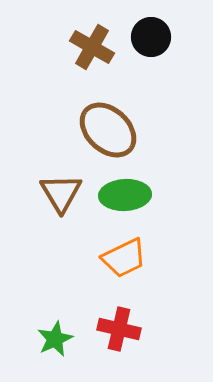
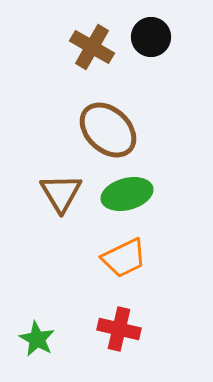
green ellipse: moved 2 px right, 1 px up; rotated 12 degrees counterclockwise
green star: moved 18 px left; rotated 18 degrees counterclockwise
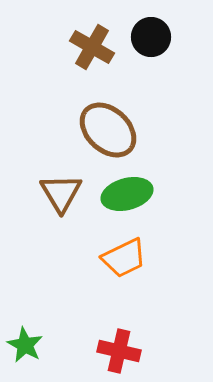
red cross: moved 22 px down
green star: moved 12 px left, 6 px down
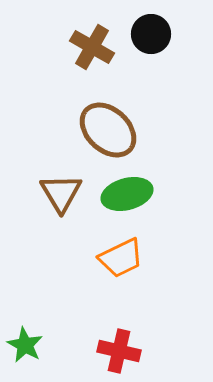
black circle: moved 3 px up
orange trapezoid: moved 3 px left
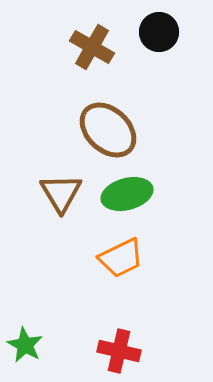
black circle: moved 8 px right, 2 px up
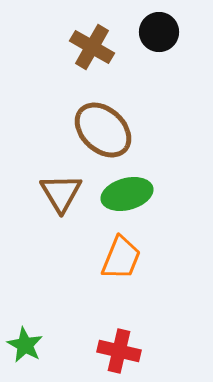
brown ellipse: moved 5 px left
orange trapezoid: rotated 42 degrees counterclockwise
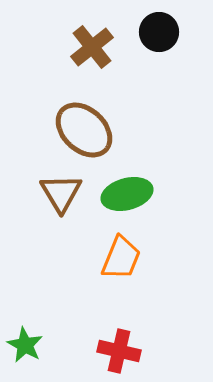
brown cross: rotated 21 degrees clockwise
brown ellipse: moved 19 px left
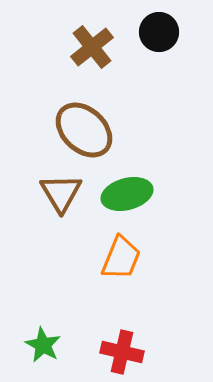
green star: moved 18 px right
red cross: moved 3 px right, 1 px down
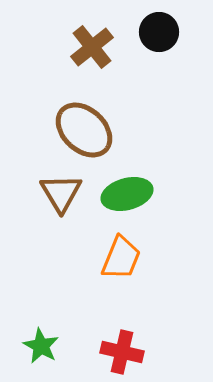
green star: moved 2 px left, 1 px down
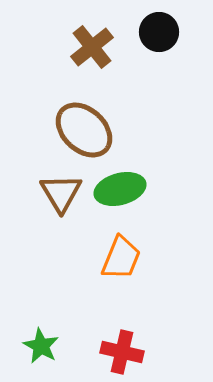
green ellipse: moved 7 px left, 5 px up
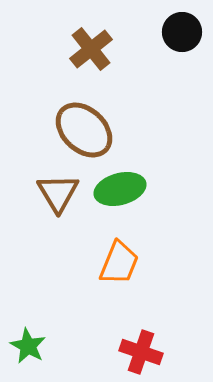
black circle: moved 23 px right
brown cross: moved 1 px left, 2 px down
brown triangle: moved 3 px left
orange trapezoid: moved 2 px left, 5 px down
green star: moved 13 px left
red cross: moved 19 px right; rotated 6 degrees clockwise
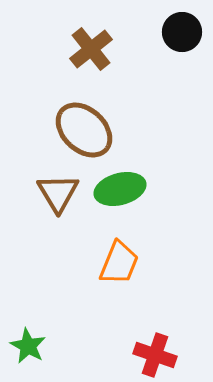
red cross: moved 14 px right, 3 px down
